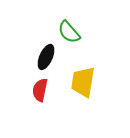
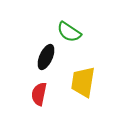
green semicircle: rotated 15 degrees counterclockwise
red semicircle: moved 1 px left, 4 px down
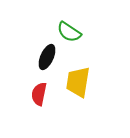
black ellipse: moved 1 px right
yellow trapezoid: moved 5 px left
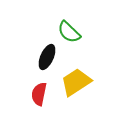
green semicircle: rotated 10 degrees clockwise
yellow trapezoid: moved 2 px left; rotated 48 degrees clockwise
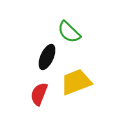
yellow trapezoid: rotated 12 degrees clockwise
red semicircle: rotated 10 degrees clockwise
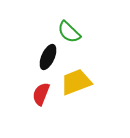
black ellipse: moved 1 px right
red semicircle: moved 2 px right
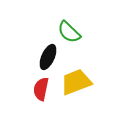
red semicircle: moved 5 px up; rotated 10 degrees counterclockwise
